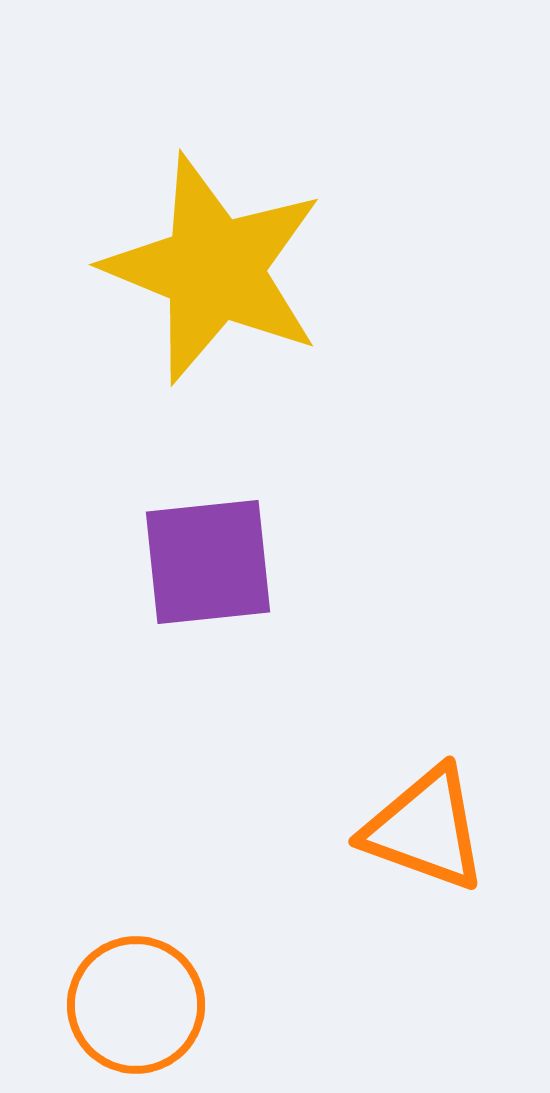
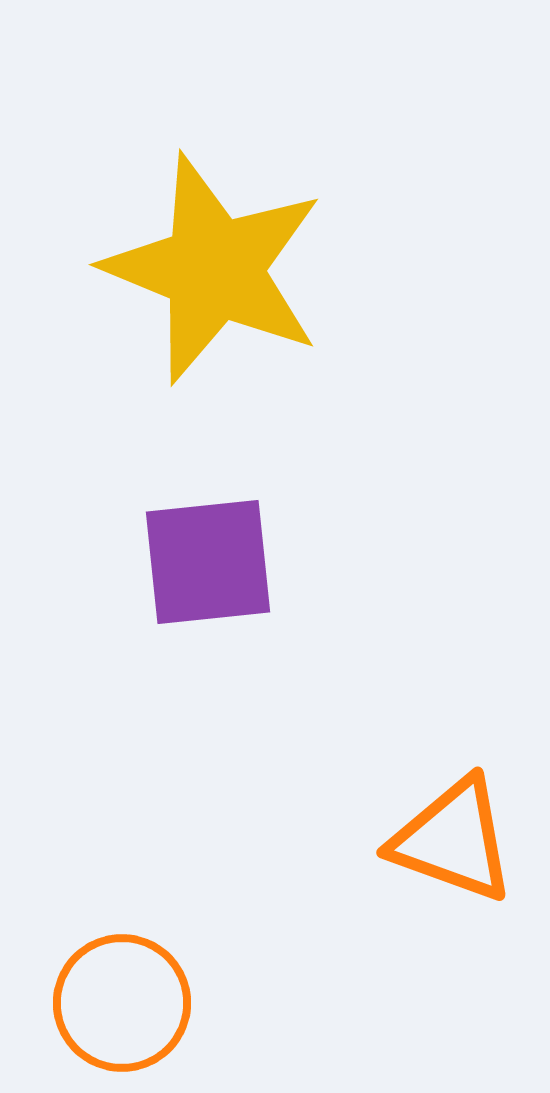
orange triangle: moved 28 px right, 11 px down
orange circle: moved 14 px left, 2 px up
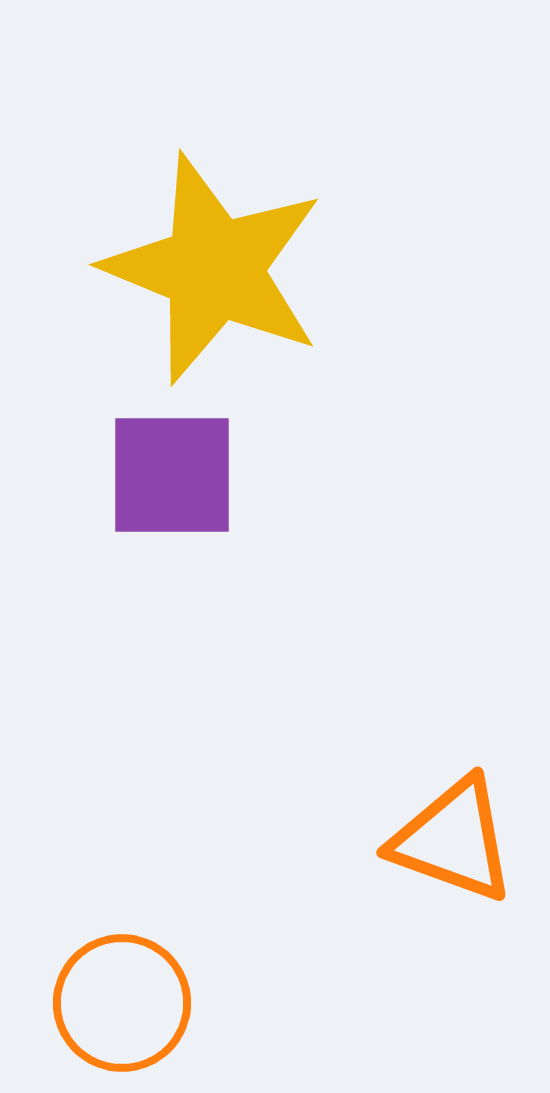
purple square: moved 36 px left, 87 px up; rotated 6 degrees clockwise
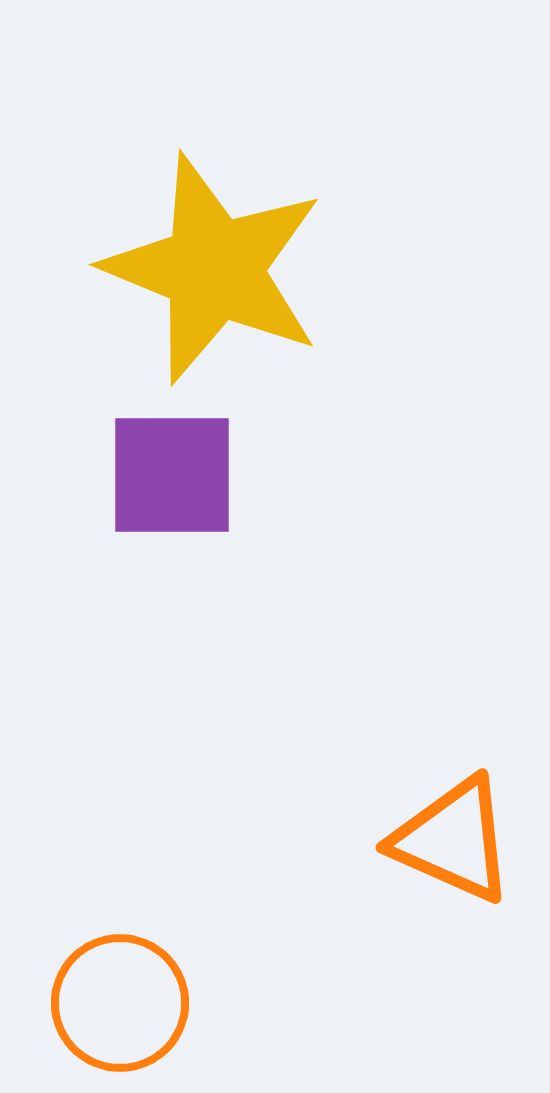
orange triangle: rotated 4 degrees clockwise
orange circle: moved 2 px left
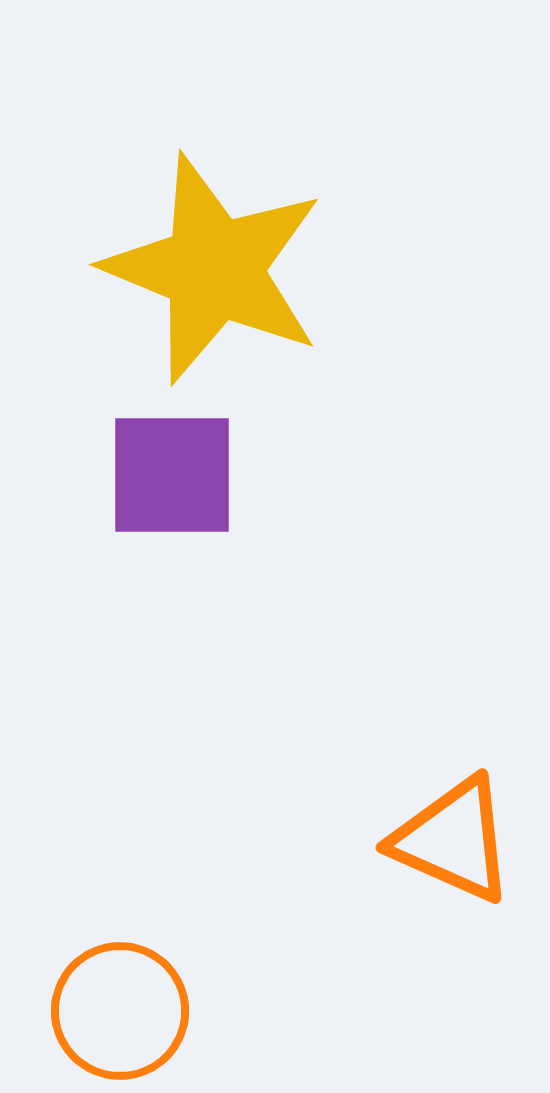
orange circle: moved 8 px down
